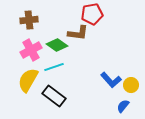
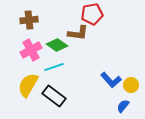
yellow semicircle: moved 5 px down
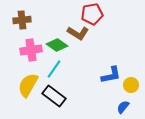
brown cross: moved 7 px left
brown L-shape: rotated 25 degrees clockwise
pink cross: rotated 20 degrees clockwise
cyan line: moved 2 px down; rotated 36 degrees counterclockwise
blue L-shape: moved 5 px up; rotated 60 degrees counterclockwise
blue semicircle: moved 1 px down
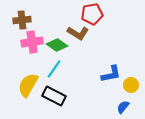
pink cross: moved 1 px right, 8 px up
blue L-shape: moved 1 px up
black rectangle: rotated 10 degrees counterclockwise
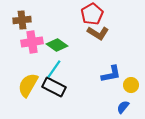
red pentagon: rotated 20 degrees counterclockwise
brown L-shape: moved 20 px right
black rectangle: moved 9 px up
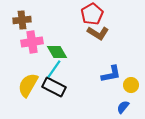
green diamond: moved 7 px down; rotated 25 degrees clockwise
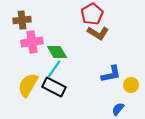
blue semicircle: moved 5 px left, 2 px down
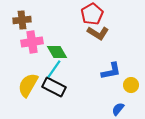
blue L-shape: moved 3 px up
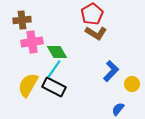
brown L-shape: moved 2 px left
blue L-shape: rotated 35 degrees counterclockwise
yellow circle: moved 1 px right, 1 px up
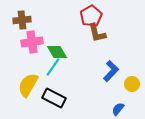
red pentagon: moved 1 px left, 2 px down
brown L-shape: moved 1 px right; rotated 45 degrees clockwise
cyan line: moved 1 px left, 2 px up
black rectangle: moved 11 px down
